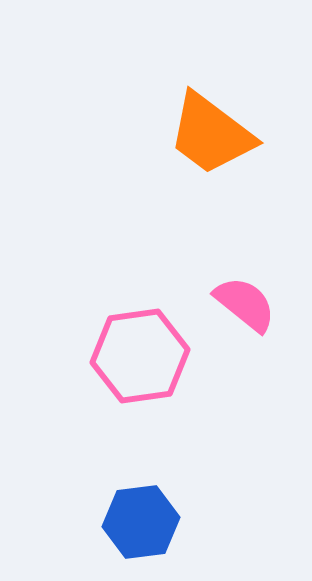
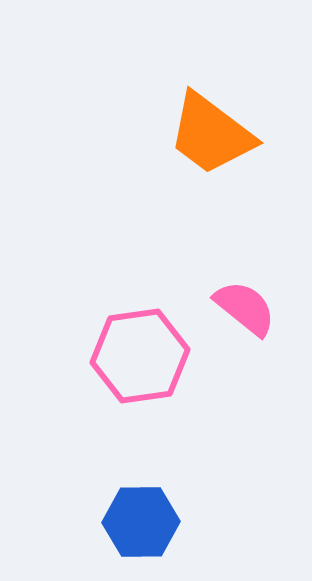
pink semicircle: moved 4 px down
blue hexagon: rotated 6 degrees clockwise
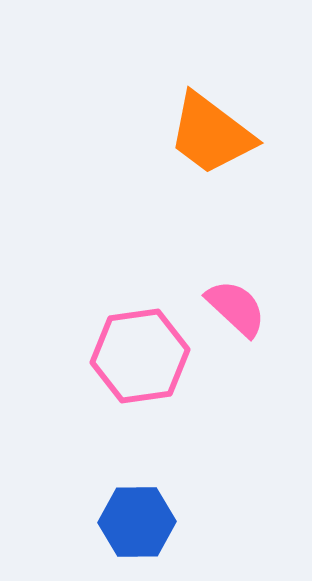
pink semicircle: moved 9 px left; rotated 4 degrees clockwise
blue hexagon: moved 4 px left
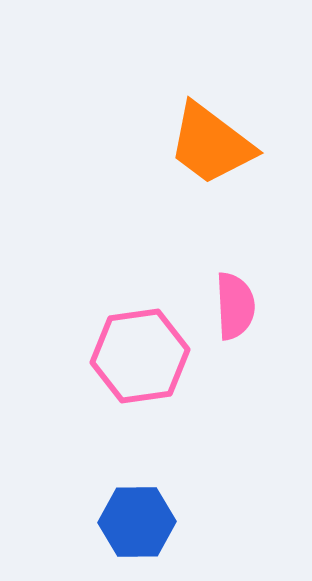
orange trapezoid: moved 10 px down
pink semicircle: moved 1 px left, 2 px up; rotated 44 degrees clockwise
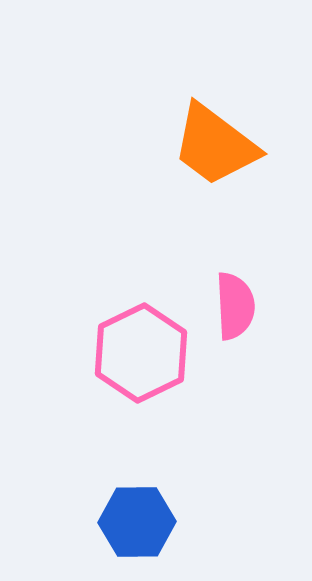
orange trapezoid: moved 4 px right, 1 px down
pink hexagon: moved 1 px right, 3 px up; rotated 18 degrees counterclockwise
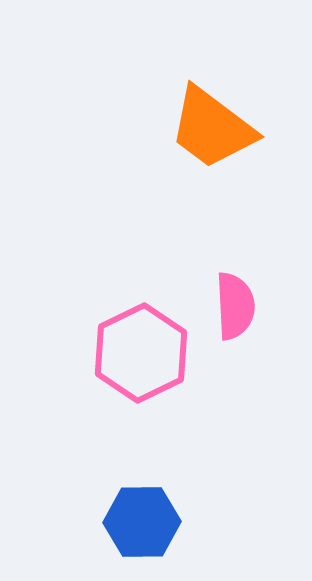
orange trapezoid: moved 3 px left, 17 px up
blue hexagon: moved 5 px right
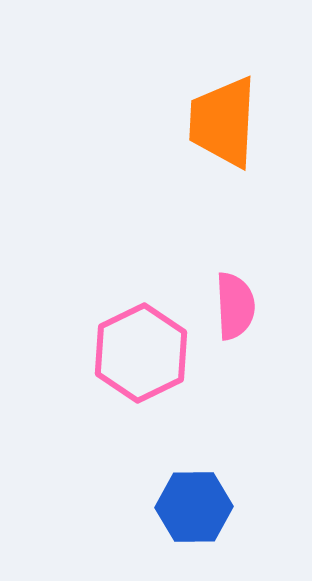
orange trapezoid: moved 11 px right, 6 px up; rotated 56 degrees clockwise
blue hexagon: moved 52 px right, 15 px up
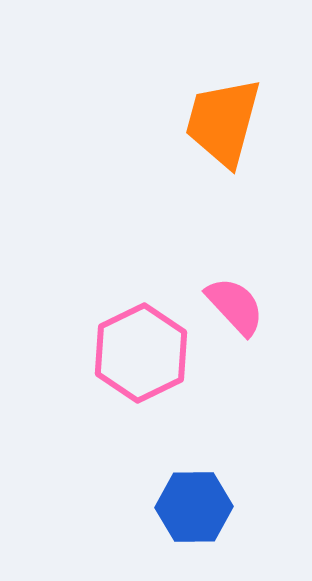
orange trapezoid: rotated 12 degrees clockwise
pink semicircle: rotated 40 degrees counterclockwise
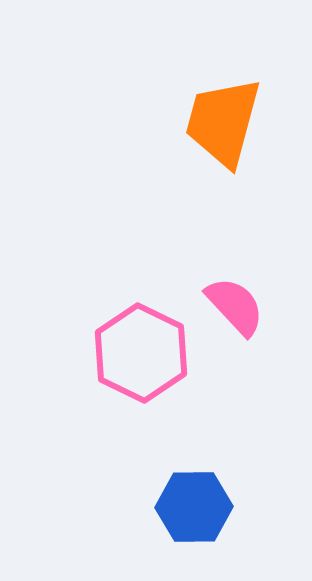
pink hexagon: rotated 8 degrees counterclockwise
